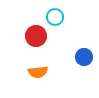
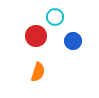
blue circle: moved 11 px left, 16 px up
orange semicircle: rotated 66 degrees counterclockwise
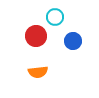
orange semicircle: rotated 66 degrees clockwise
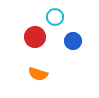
red circle: moved 1 px left, 1 px down
orange semicircle: moved 2 px down; rotated 24 degrees clockwise
